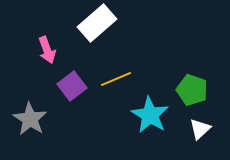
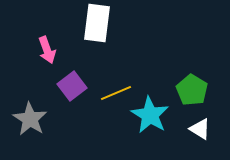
white rectangle: rotated 42 degrees counterclockwise
yellow line: moved 14 px down
green pentagon: rotated 12 degrees clockwise
white triangle: rotated 45 degrees counterclockwise
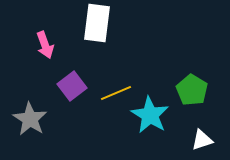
pink arrow: moved 2 px left, 5 px up
white triangle: moved 2 px right, 11 px down; rotated 50 degrees counterclockwise
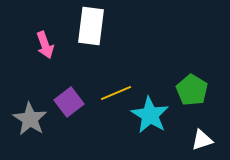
white rectangle: moved 6 px left, 3 px down
purple square: moved 3 px left, 16 px down
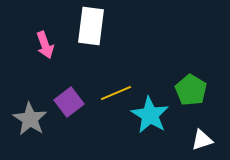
green pentagon: moved 1 px left
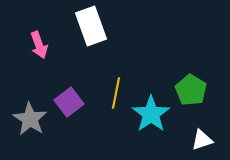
white rectangle: rotated 27 degrees counterclockwise
pink arrow: moved 6 px left
yellow line: rotated 56 degrees counterclockwise
cyan star: moved 1 px right, 1 px up; rotated 6 degrees clockwise
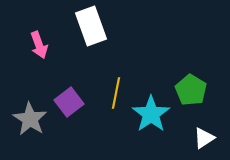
white triangle: moved 2 px right, 2 px up; rotated 15 degrees counterclockwise
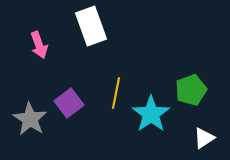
green pentagon: rotated 20 degrees clockwise
purple square: moved 1 px down
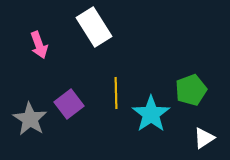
white rectangle: moved 3 px right, 1 px down; rotated 12 degrees counterclockwise
yellow line: rotated 12 degrees counterclockwise
purple square: moved 1 px down
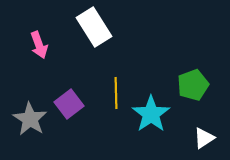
green pentagon: moved 2 px right, 5 px up
